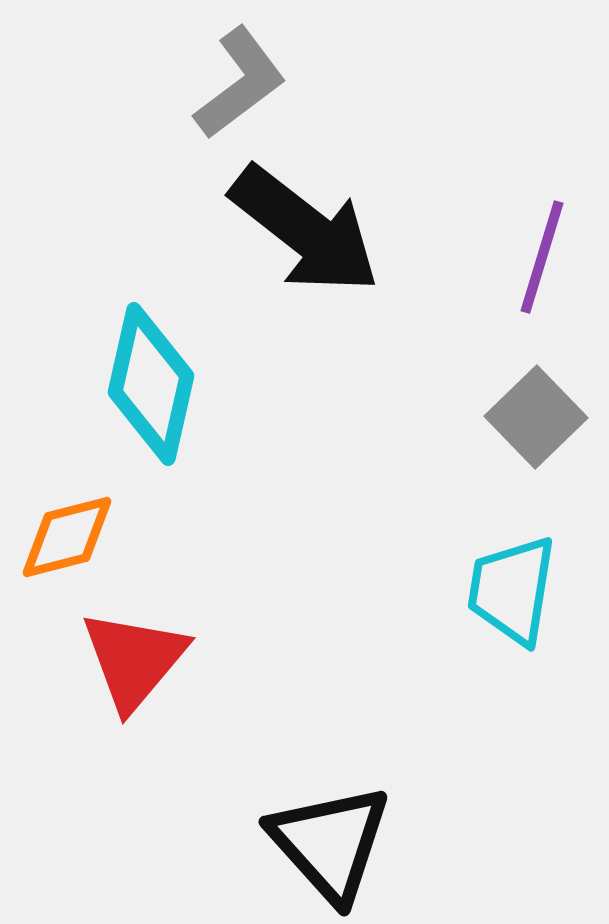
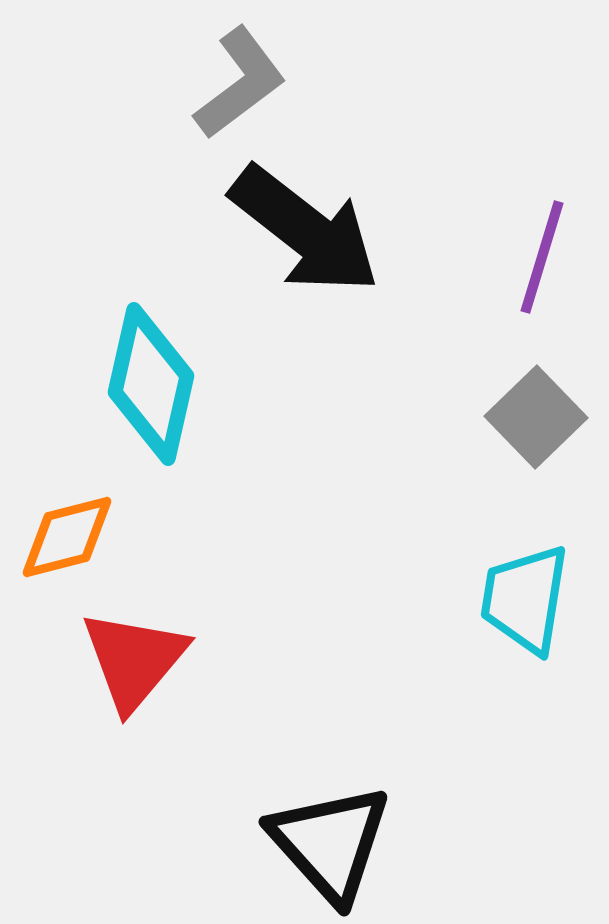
cyan trapezoid: moved 13 px right, 9 px down
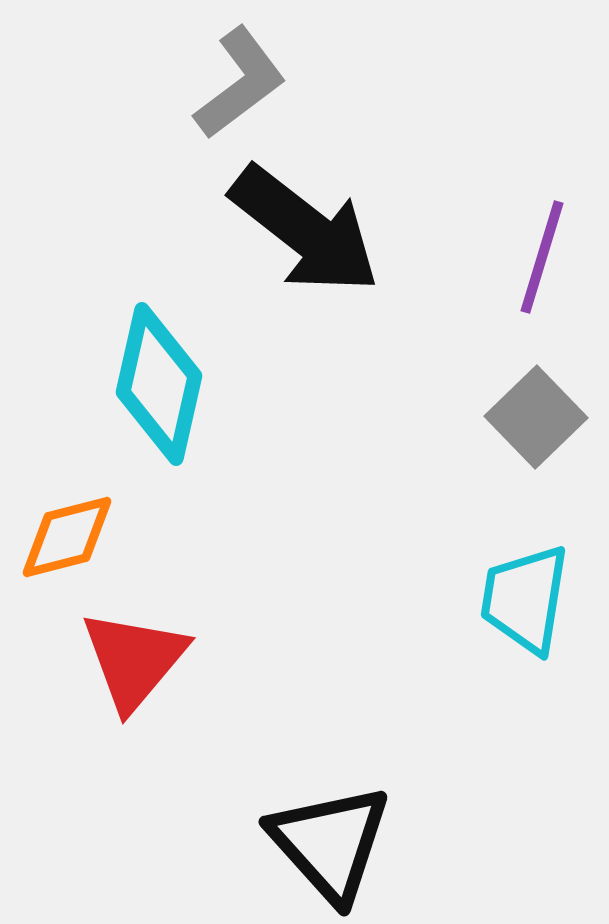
cyan diamond: moved 8 px right
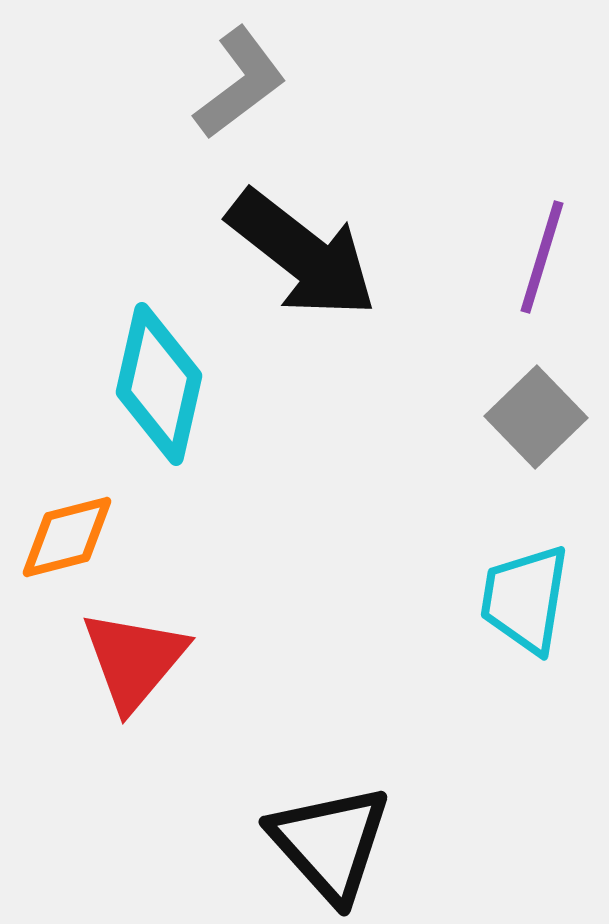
black arrow: moved 3 px left, 24 px down
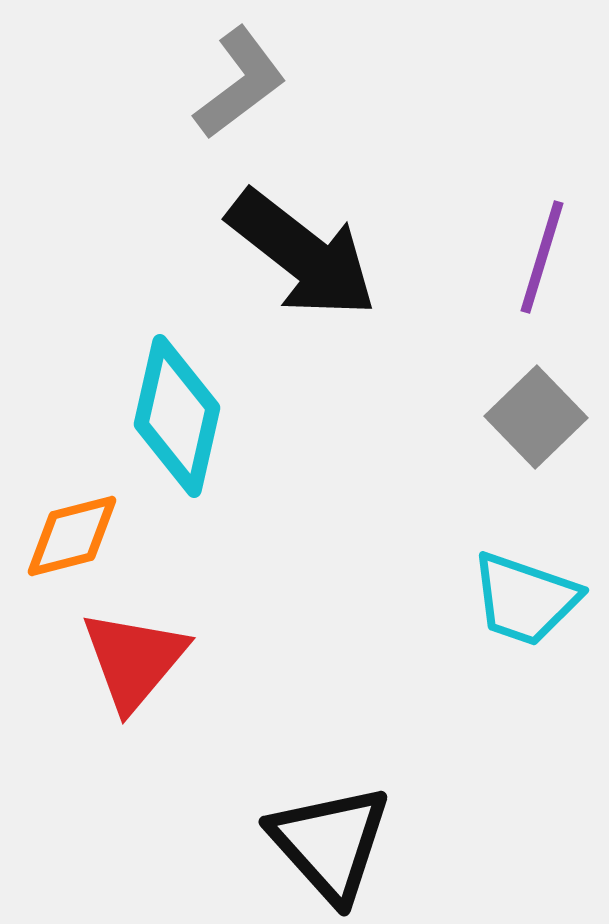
cyan diamond: moved 18 px right, 32 px down
orange diamond: moved 5 px right, 1 px up
cyan trapezoid: rotated 80 degrees counterclockwise
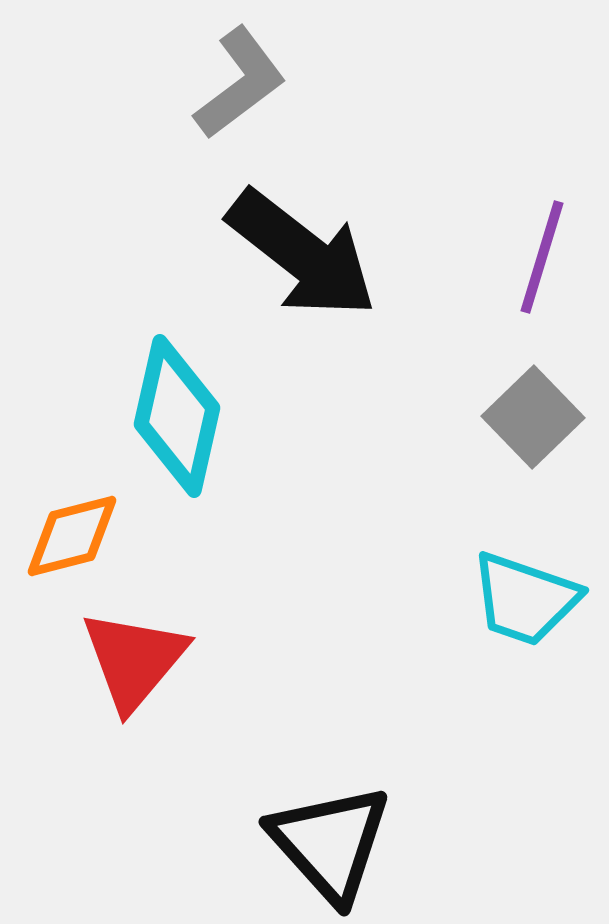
gray square: moved 3 px left
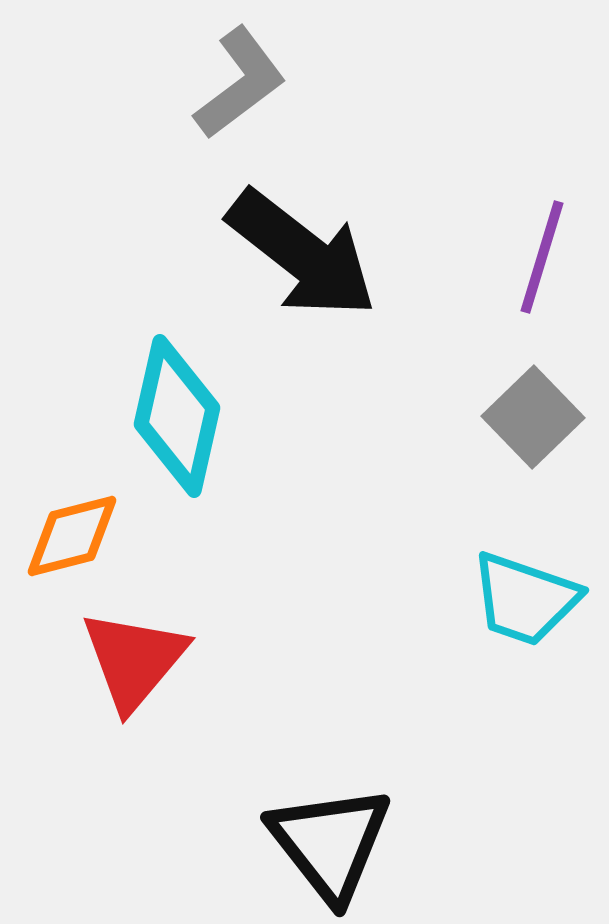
black triangle: rotated 4 degrees clockwise
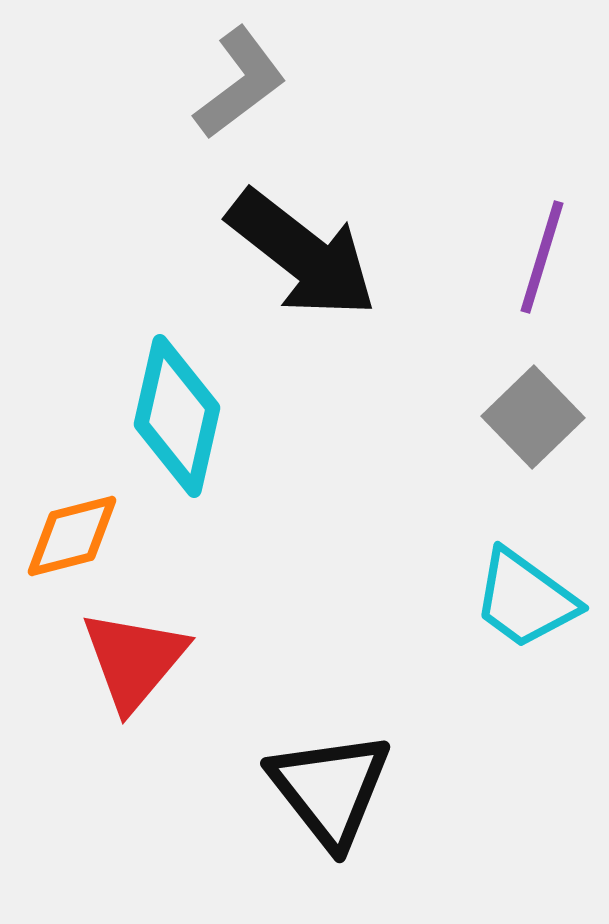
cyan trapezoid: rotated 17 degrees clockwise
black triangle: moved 54 px up
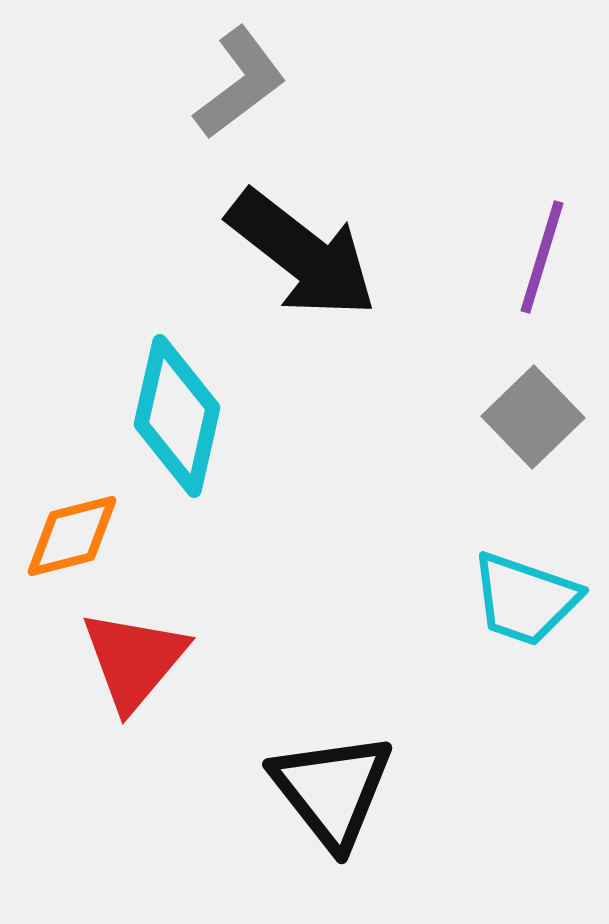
cyan trapezoid: rotated 17 degrees counterclockwise
black triangle: moved 2 px right, 1 px down
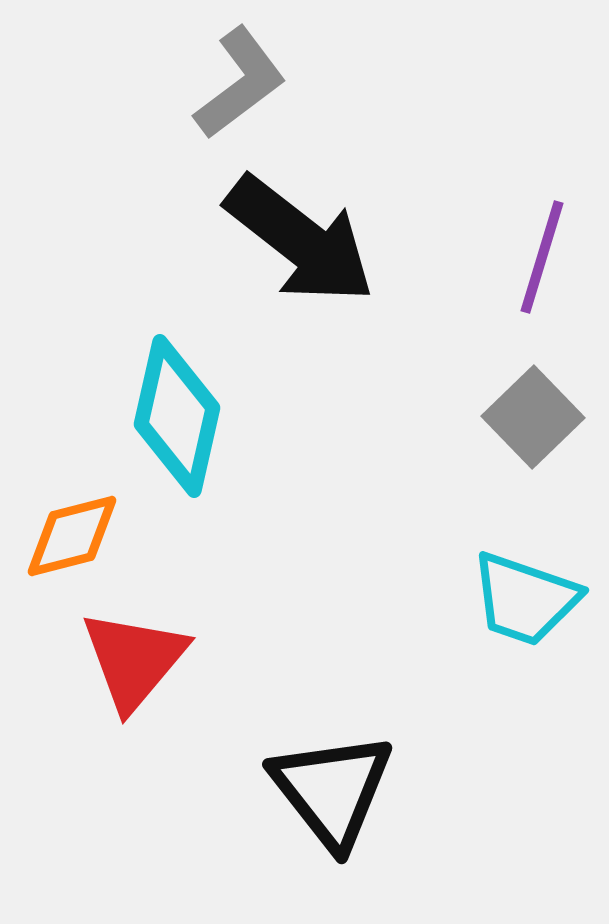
black arrow: moved 2 px left, 14 px up
